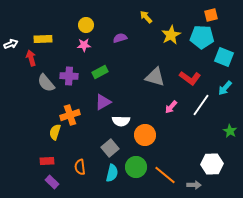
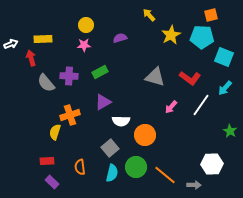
yellow arrow: moved 3 px right, 2 px up
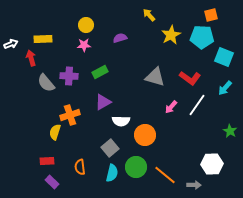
white line: moved 4 px left
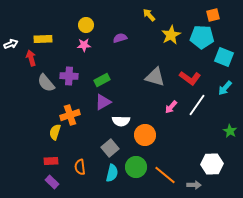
orange square: moved 2 px right
green rectangle: moved 2 px right, 8 px down
red rectangle: moved 4 px right
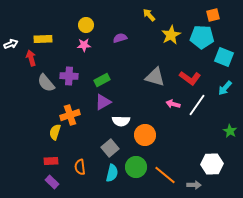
pink arrow: moved 2 px right, 3 px up; rotated 64 degrees clockwise
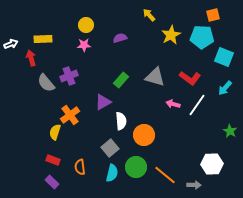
purple cross: rotated 24 degrees counterclockwise
green rectangle: moved 19 px right; rotated 21 degrees counterclockwise
orange cross: rotated 18 degrees counterclockwise
white semicircle: rotated 96 degrees counterclockwise
orange circle: moved 1 px left
red rectangle: moved 2 px right, 1 px up; rotated 24 degrees clockwise
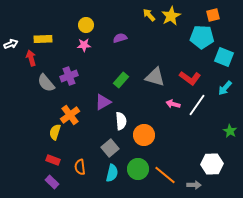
yellow star: moved 19 px up
green circle: moved 2 px right, 2 px down
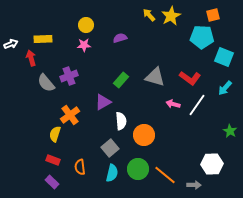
yellow semicircle: moved 2 px down
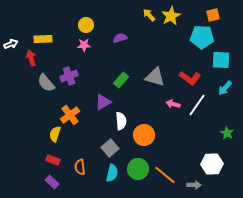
cyan square: moved 3 px left, 3 px down; rotated 18 degrees counterclockwise
green star: moved 3 px left, 2 px down
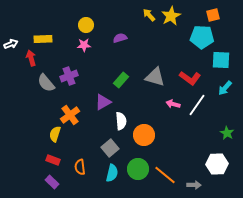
white hexagon: moved 5 px right
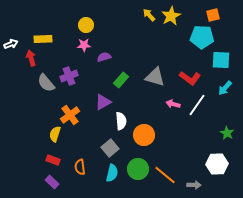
purple semicircle: moved 16 px left, 19 px down
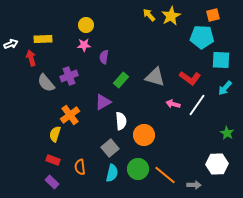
purple semicircle: rotated 64 degrees counterclockwise
